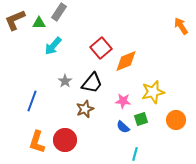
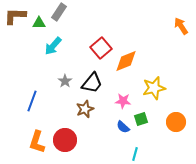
brown L-shape: moved 4 px up; rotated 25 degrees clockwise
yellow star: moved 1 px right, 4 px up
orange circle: moved 2 px down
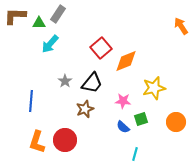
gray rectangle: moved 1 px left, 2 px down
cyan arrow: moved 3 px left, 2 px up
blue line: moved 1 px left; rotated 15 degrees counterclockwise
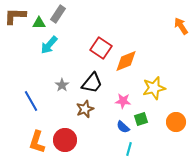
cyan arrow: moved 1 px left, 1 px down
red square: rotated 15 degrees counterclockwise
gray star: moved 3 px left, 4 px down
blue line: rotated 35 degrees counterclockwise
cyan line: moved 6 px left, 5 px up
